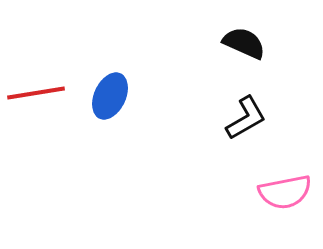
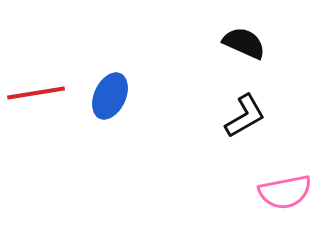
black L-shape: moved 1 px left, 2 px up
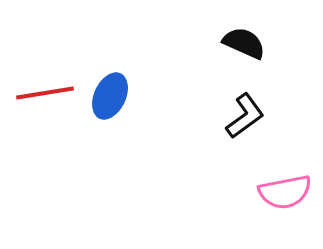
red line: moved 9 px right
black L-shape: rotated 6 degrees counterclockwise
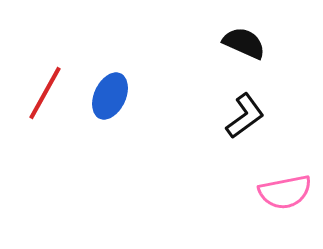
red line: rotated 52 degrees counterclockwise
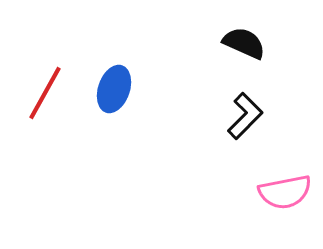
blue ellipse: moved 4 px right, 7 px up; rotated 6 degrees counterclockwise
black L-shape: rotated 9 degrees counterclockwise
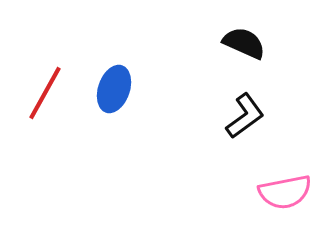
black L-shape: rotated 9 degrees clockwise
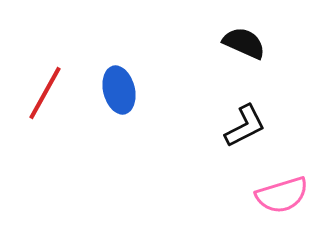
blue ellipse: moved 5 px right, 1 px down; rotated 33 degrees counterclockwise
black L-shape: moved 10 px down; rotated 9 degrees clockwise
pink semicircle: moved 3 px left, 3 px down; rotated 6 degrees counterclockwise
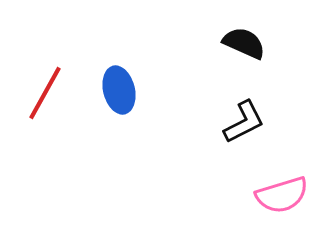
black L-shape: moved 1 px left, 4 px up
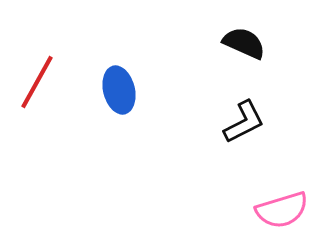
red line: moved 8 px left, 11 px up
pink semicircle: moved 15 px down
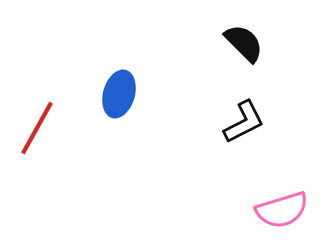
black semicircle: rotated 21 degrees clockwise
red line: moved 46 px down
blue ellipse: moved 4 px down; rotated 30 degrees clockwise
